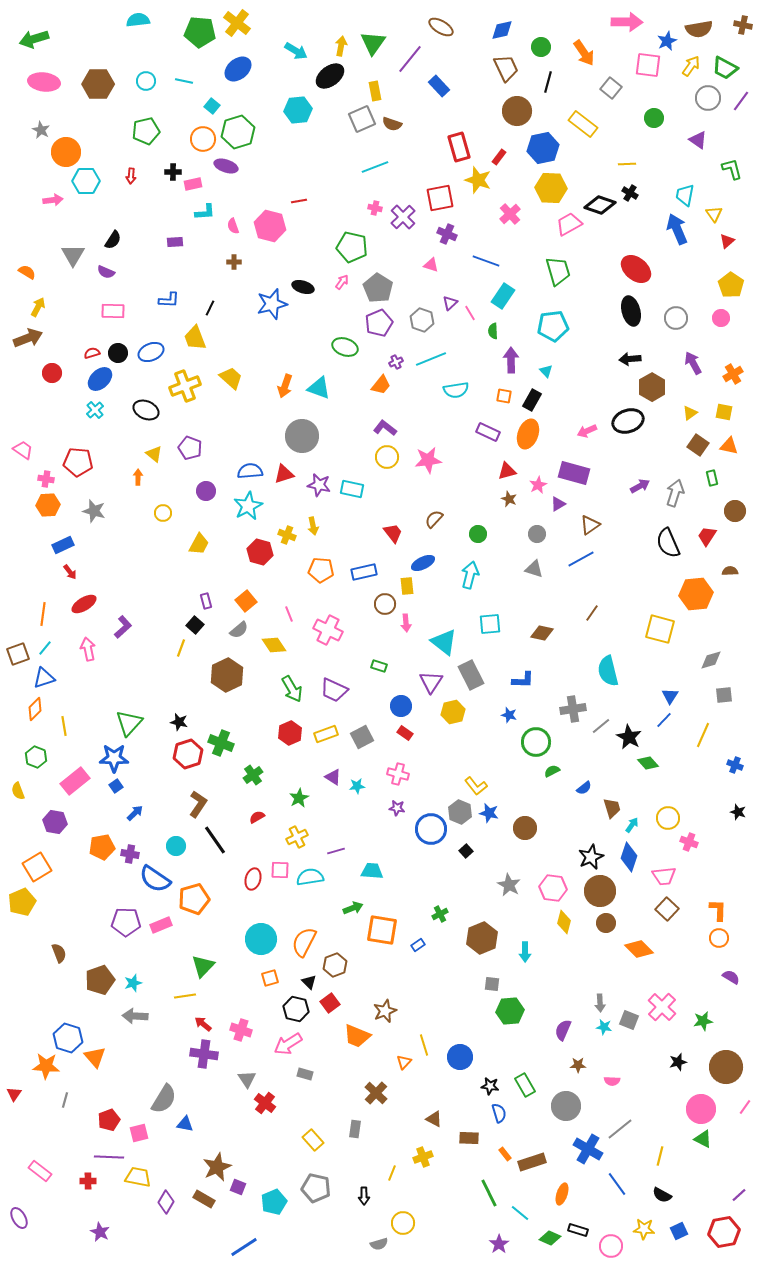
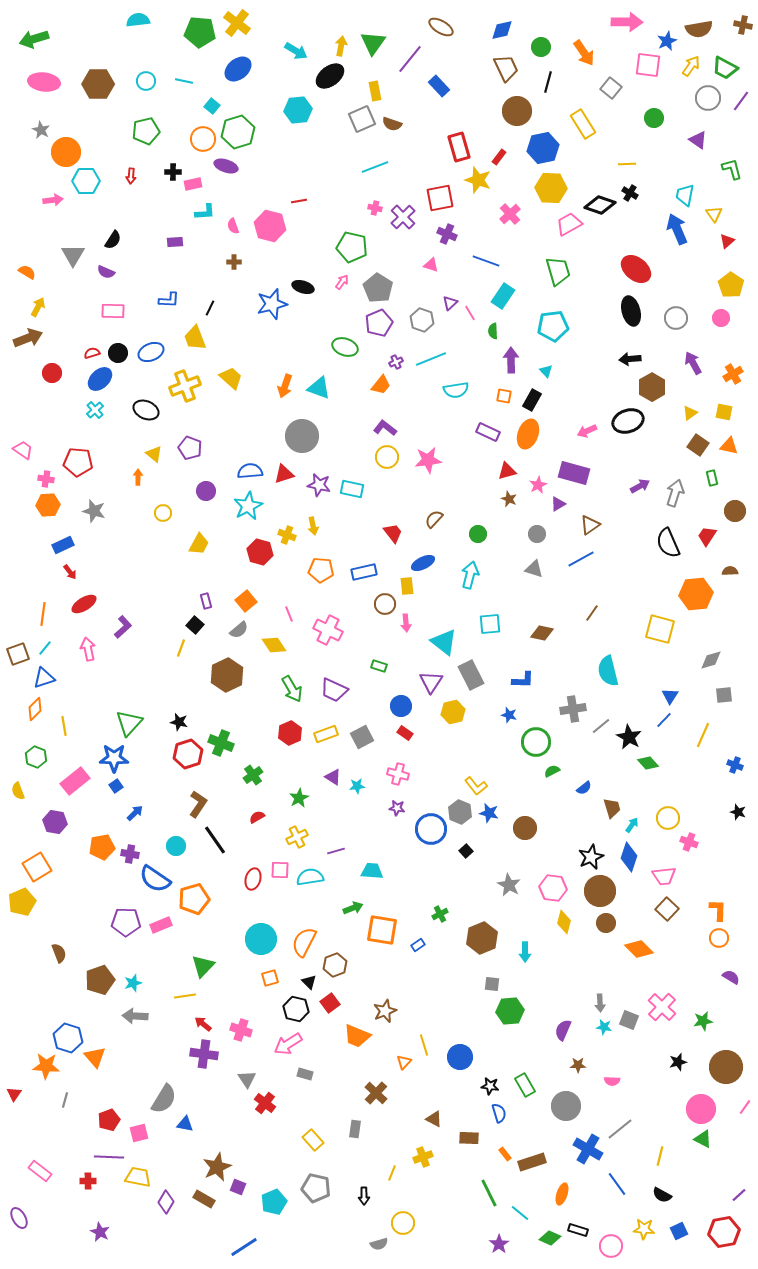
yellow rectangle at (583, 124): rotated 20 degrees clockwise
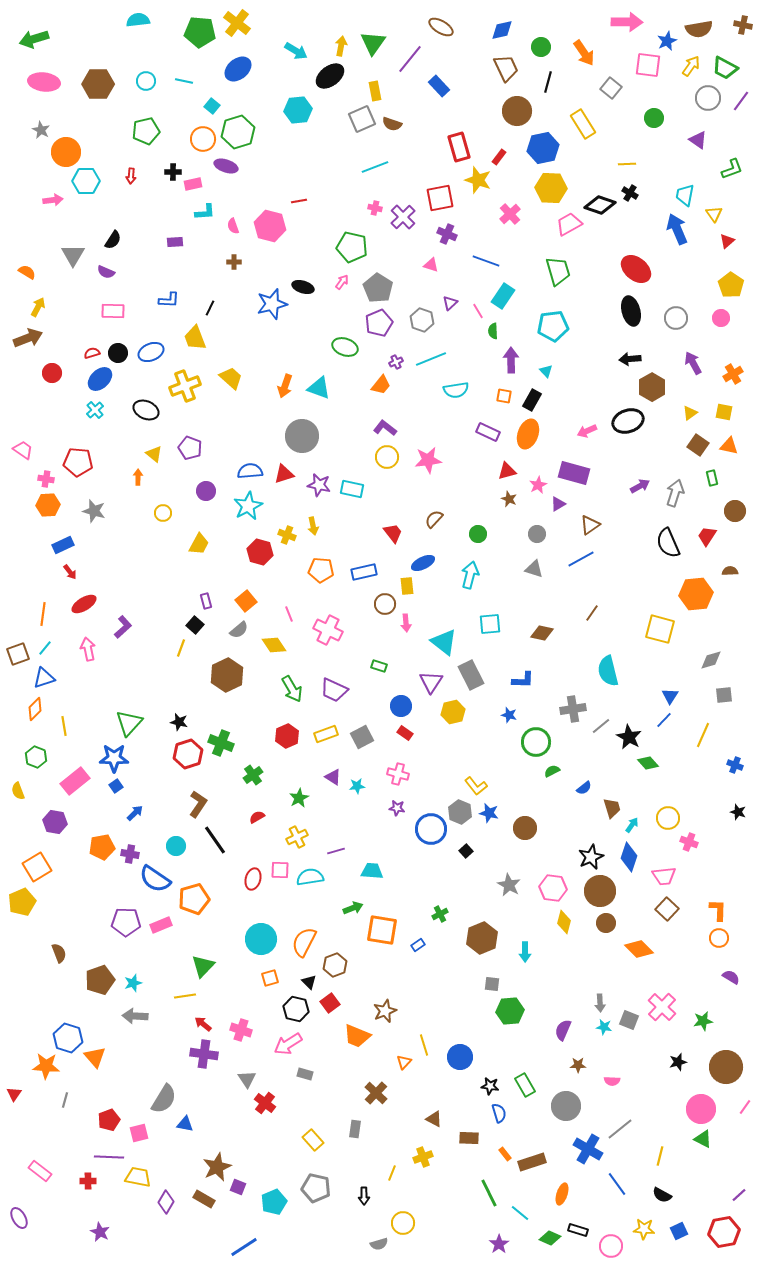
green L-shape at (732, 169): rotated 85 degrees clockwise
pink line at (470, 313): moved 8 px right, 2 px up
red hexagon at (290, 733): moved 3 px left, 3 px down
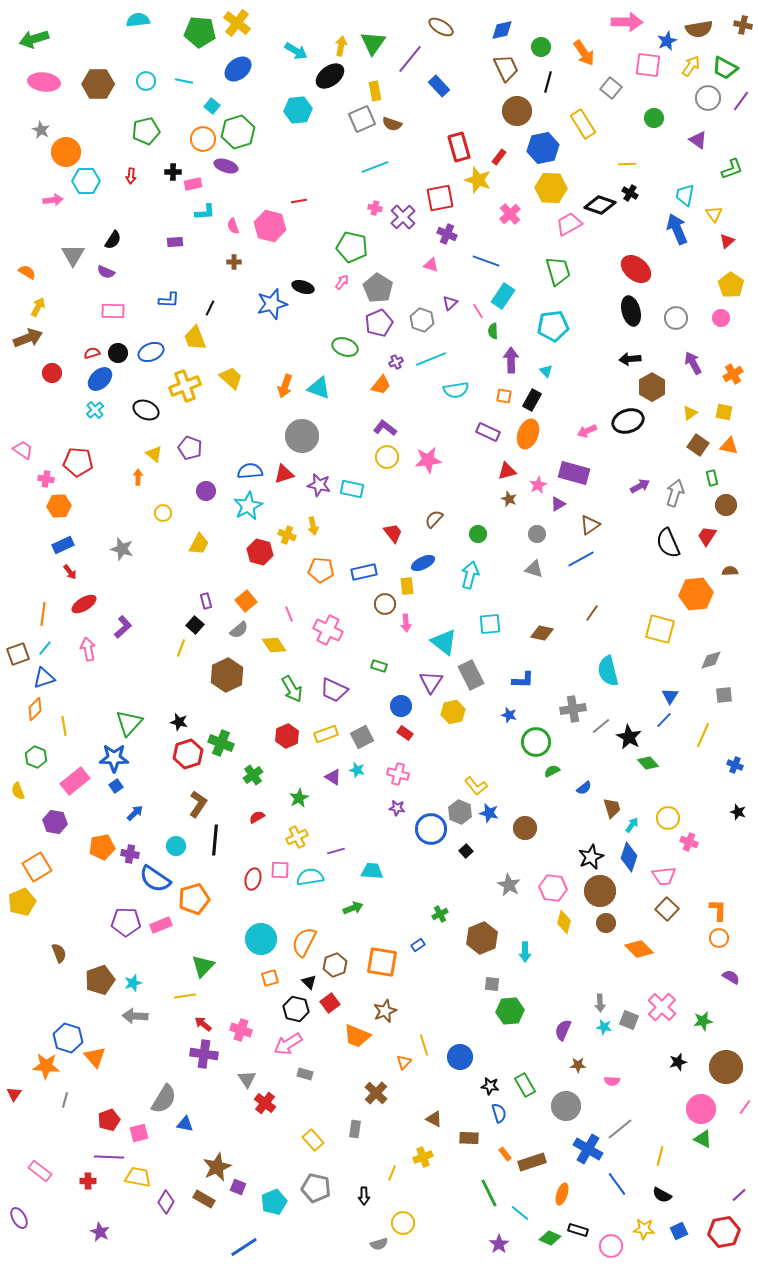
orange hexagon at (48, 505): moved 11 px right, 1 px down
gray star at (94, 511): moved 28 px right, 38 px down
brown circle at (735, 511): moved 9 px left, 6 px up
cyan star at (357, 786): moved 16 px up; rotated 21 degrees clockwise
black line at (215, 840): rotated 40 degrees clockwise
orange square at (382, 930): moved 32 px down
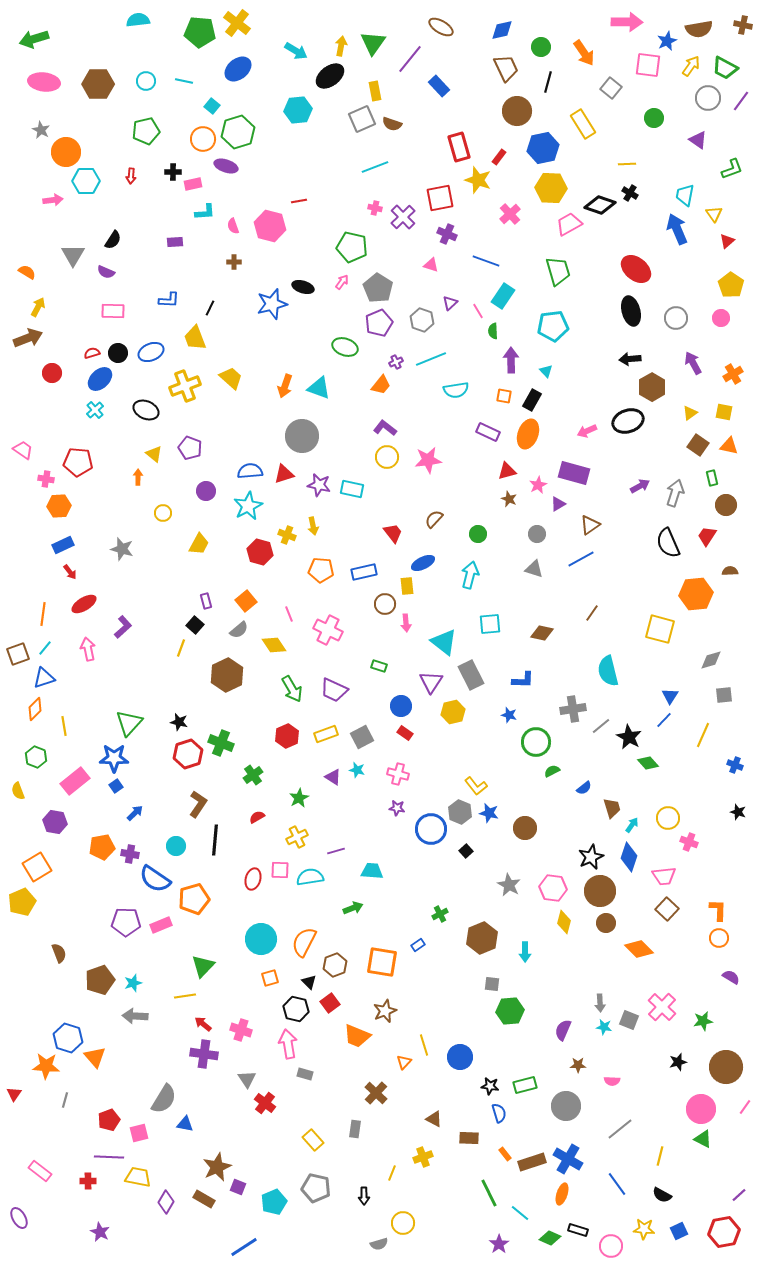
pink arrow at (288, 1044): rotated 112 degrees clockwise
green rectangle at (525, 1085): rotated 75 degrees counterclockwise
blue cross at (588, 1149): moved 20 px left, 10 px down
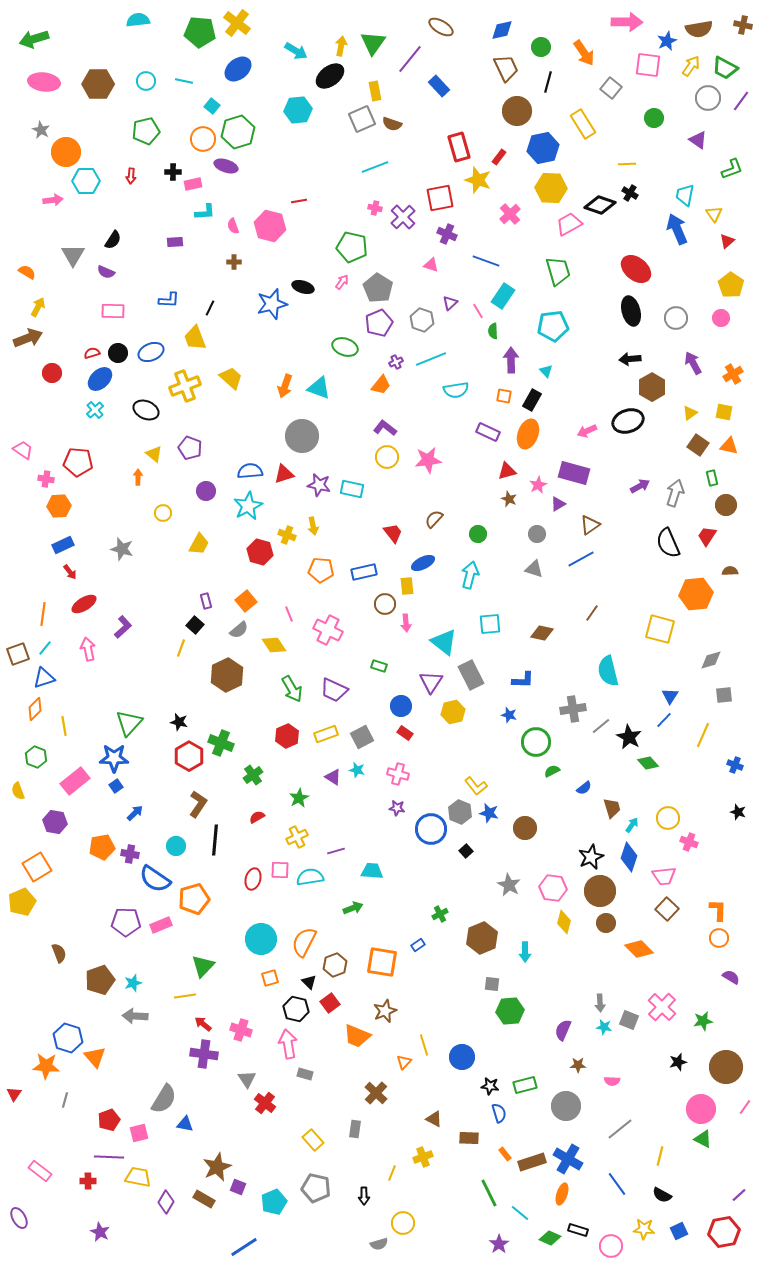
red hexagon at (188, 754): moved 1 px right, 2 px down; rotated 12 degrees counterclockwise
blue circle at (460, 1057): moved 2 px right
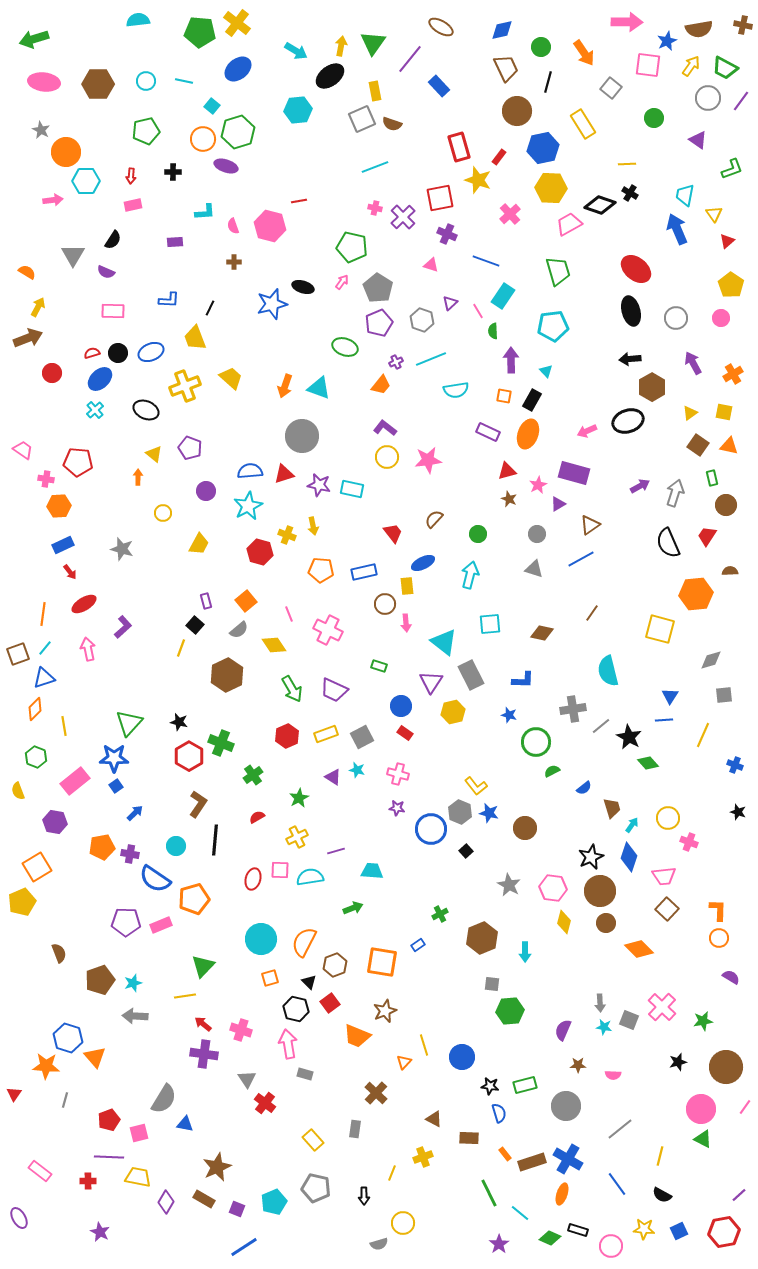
pink rectangle at (193, 184): moved 60 px left, 21 px down
blue line at (664, 720): rotated 42 degrees clockwise
pink semicircle at (612, 1081): moved 1 px right, 6 px up
purple square at (238, 1187): moved 1 px left, 22 px down
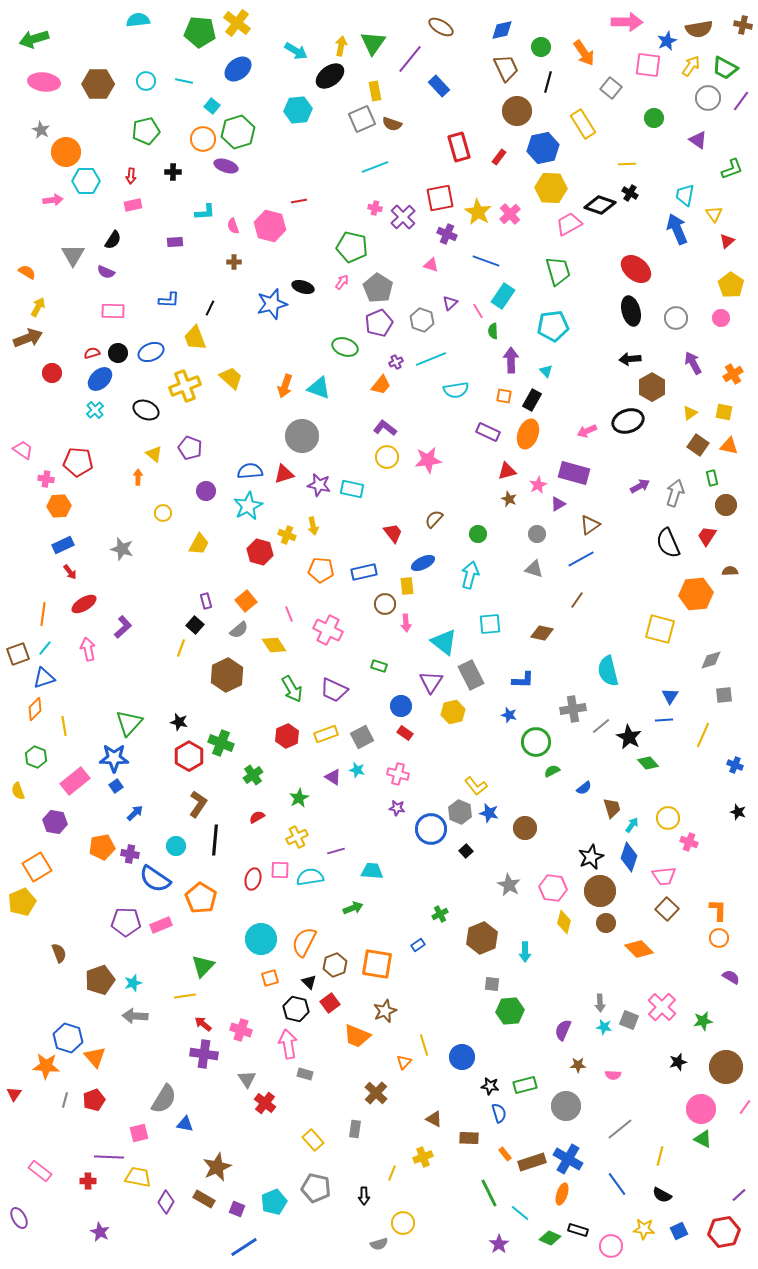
yellow star at (478, 180): moved 32 px down; rotated 12 degrees clockwise
brown line at (592, 613): moved 15 px left, 13 px up
orange pentagon at (194, 899): moved 7 px right, 1 px up; rotated 24 degrees counterclockwise
orange square at (382, 962): moved 5 px left, 2 px down
red pentagon at (109, 1120): moved 15 px left, 20 px up
